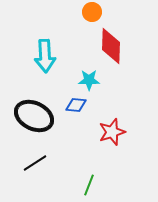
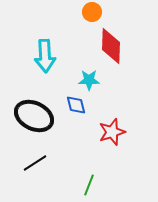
blue diamond: rotated 70 degrees clockwise
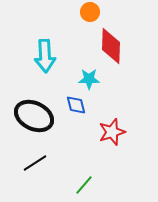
orange circle: moved 2 px left
cyan star: moved 1 px up
green line: moved 5 px left; rotated 20 degrees clockwise
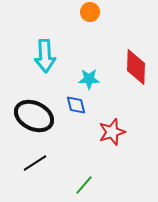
red diamond: moved 25 px right, 21 px down
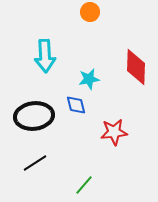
cyan star: rotated 10 degrees counterclockwise
black ellipse: rotated 33 degrees counterclockwise
red star: moved 2 px right; rotated 12 degrees clockwise
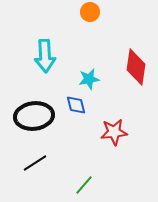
red diamond: rotated 6 degrees clockwise
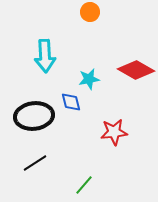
red diamond: moved 3 px down; rotated 69 degrees counterclockwise
blue diamond: moved 5 px left, 3 px up
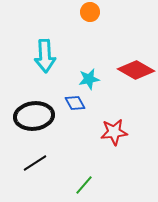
blue diamond: moved 4 px right, 1 px down; rotated 15 degrees counterclockwise
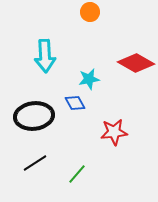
red diamond: moved 7 px up
green line: moved 7 px left, 11 px up
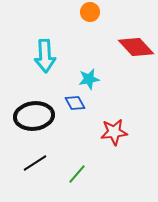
red diamond: moved 16 px up; rotated 18 degrees clockwise
